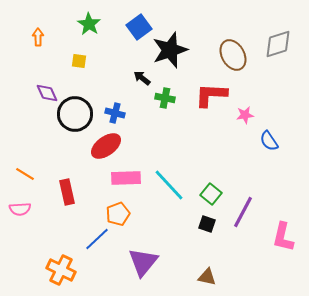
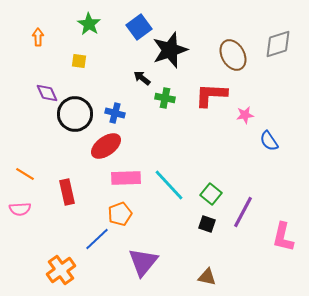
orange pentagon: moved 2 px right
orange cross: rotated 28 degrees clockwise
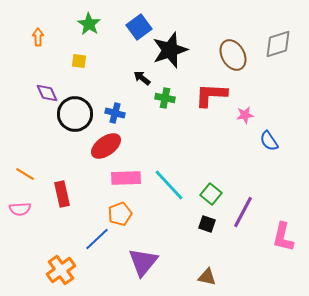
red rectangle: moved 5 px left, 2 px down
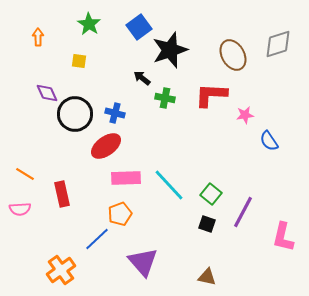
purple triangle: rotated 20 degrees counterclockwise
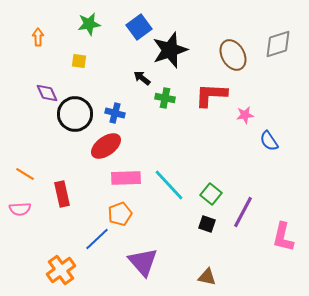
green star: rotated 30 degrees clockwise
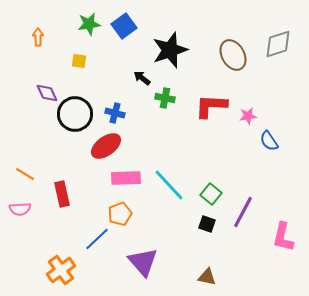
blue square: moved 15 px left, 1 px up
red L-shape: moved 11 px down
pink star: moved 3 px right, 1 px down
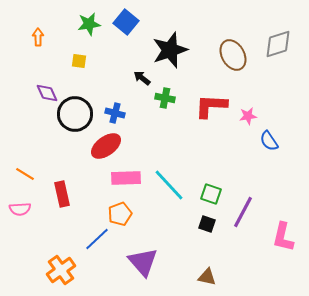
blue square: moved 2 px right, 4 px up; rotated 15 degrees counterclockwise
green square: rotated 20 degrees counterclockwise
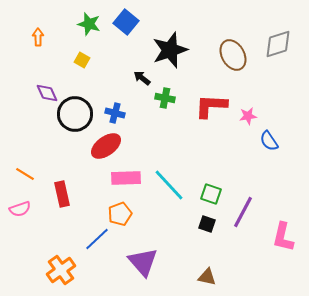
green star: rotated 25 degrees clockwise
yellow square: moved 3 px right, 1 px up; rotated 21 degrees clockwise
pink semicircle: rotated 15 degrees counterclockwise
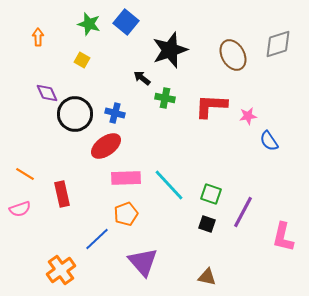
orange pentagon: moved 6 px right
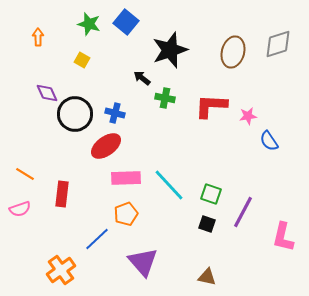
brown ellipse: moved 3 px up; rotated 44 degrees clockwise
red rectangle: rotated 20 degrees clockwise
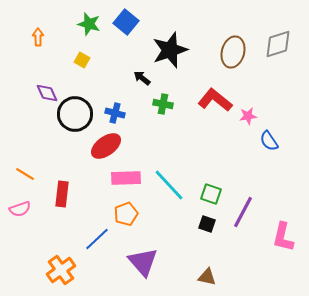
green cross: moved 2 px left, 6 px down
red L-shape: moved 4 px right, 6 px up; rotated 36 degrees clockwise
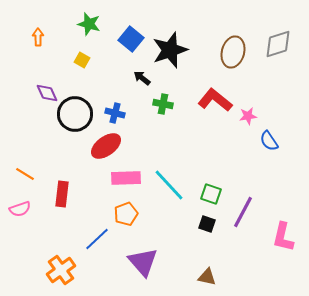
blue square: moved 5 px right, 17 px down
